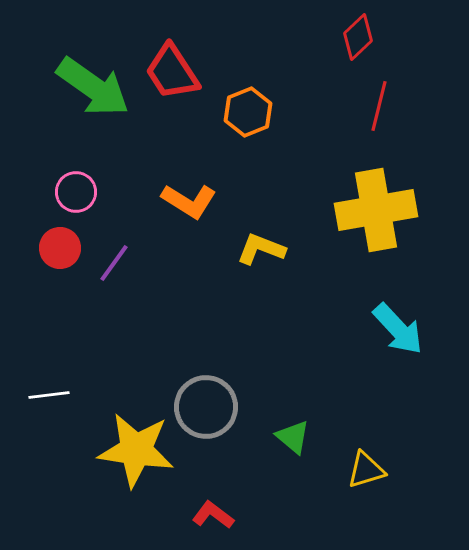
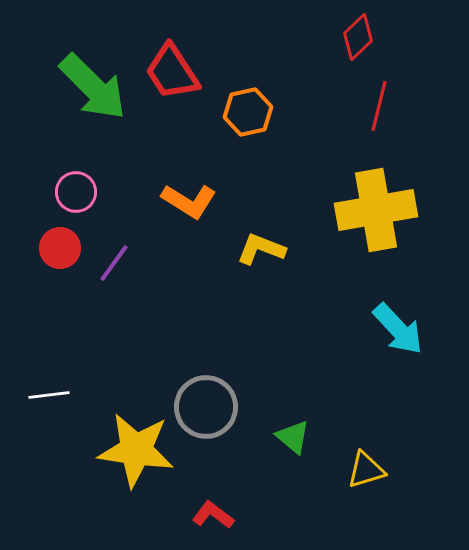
green arrow: rotated 10 degrees clockwise
orange hexagon: rotated 9 degrees clockwise
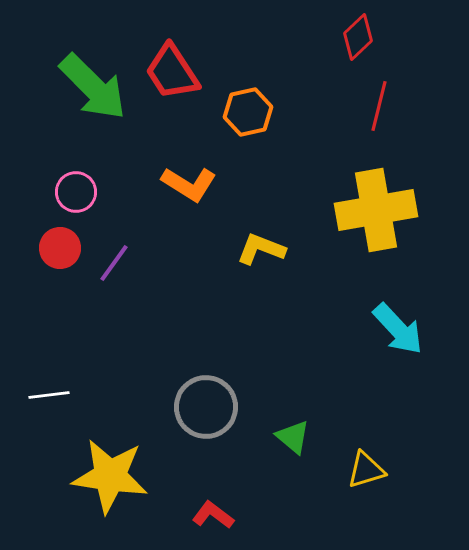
orange L-shape: moved 17 px up
yellow star: moved 26 px left, 26 px down
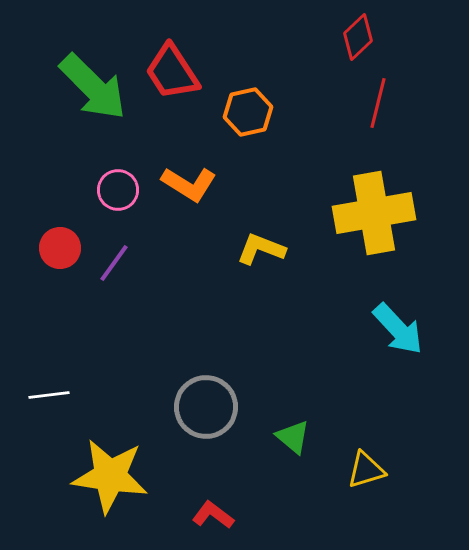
red line: moved 1 px left, 3 px up
pink circle: moved 42 px right, 2 px up
yellow cross: moved 2 px left, 3 px down
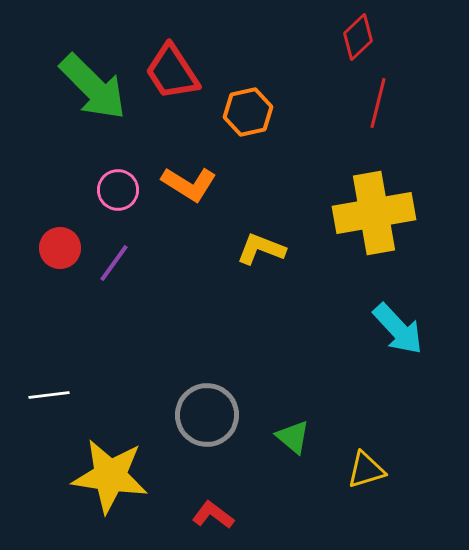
gray circle: moved 1 px right, 8 px down
